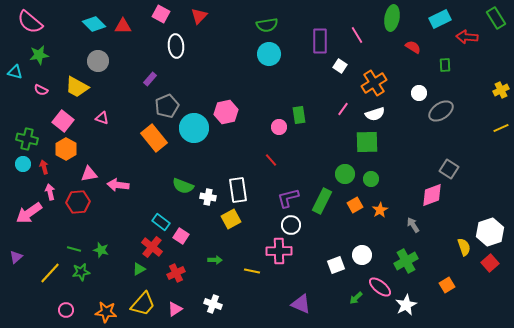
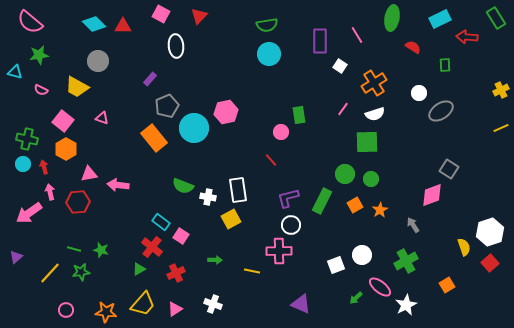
pink circle at (279, 127): moved 2 px right, 5 px down
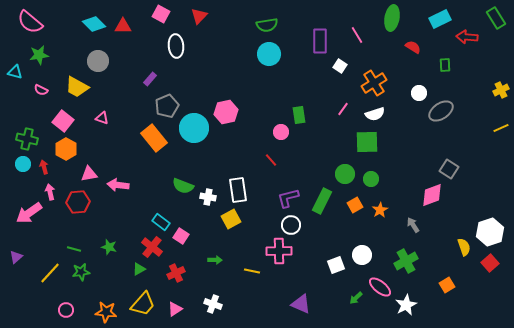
green star at (101, 250): moved 8 px right, 3 px up
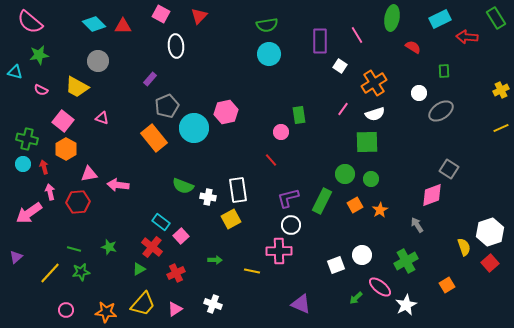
green rectangle at (445, 65): moved 1 px left, 6 px down
gray arrow at (413, 225): moved 4 px right
pink square at (181, 236): rotated 14 degrees clockwise
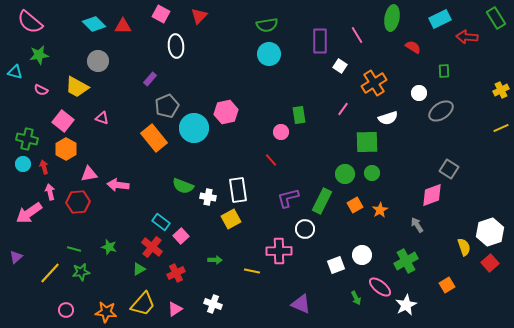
white semicircle at (375, 114): moved 13 px right, 4 px down
green circle at (371, 179): moved 1 px right, 6 px up
white circle at (291, 225): moved 14 px right, 4 px down
green arrow at (356, 298): rotated 72 degrees counterclockwise
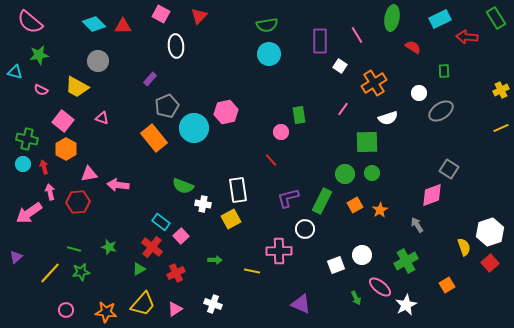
white cross at (208, 197): moved 5 px left, 7 px down
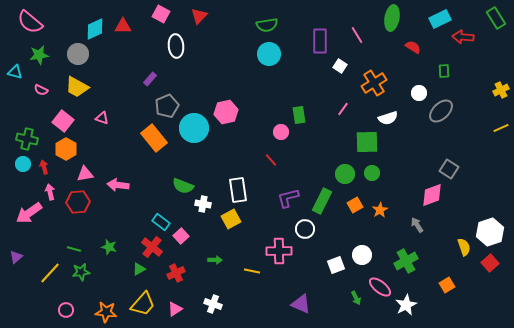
cyan diamond at (94, 24): moved 1 px right, 5 px down; rotated 70 degrees counterclockwise
red arrow at (467, 37): moved 4 px left
gray circle at (98, 61): moved 20 px left, 7 px up
gray ellipse at (441, 111): rotated 10 degrees counterclockwise
pink triangle at (89, 174): moved 4 px left
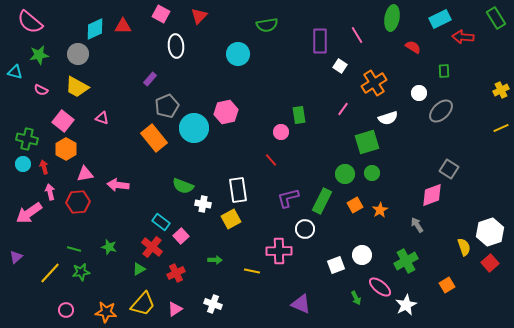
cyan circle at (269, 54): moved 31 px left
green square at (367, 142): rotated 15 degrees counterclockwise
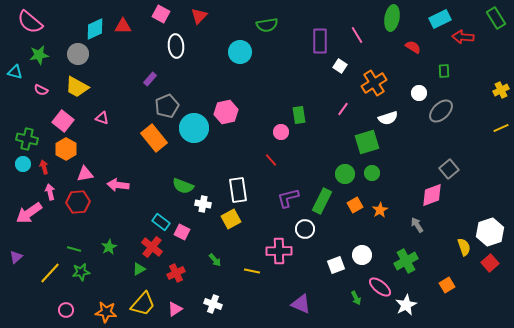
cyan circle at (238, 54): moved 2 px right, 2 px up
gray square at (449, 169): rotated 18 degrees clockwise
pink square at (181, 236): moved 1 px right, 4 px up; rotated 21 degrees counterclockwise
green star at (109, 247): rotated 28 degrees clockwise
green arrow at (215, 260): rotated 48 degrees clockwise
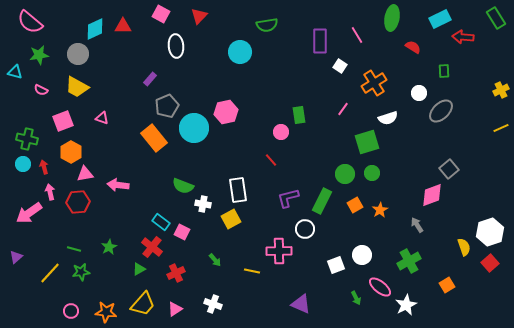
pink square at (63, 121): rotated 30 degrees clockwise
orange hexagon at (66, 149): moved 5 px right, 3 px down
green cross at (406, 261): moved 3 px right
pink circle at (66, 310): moved 5 px right, 1 px down
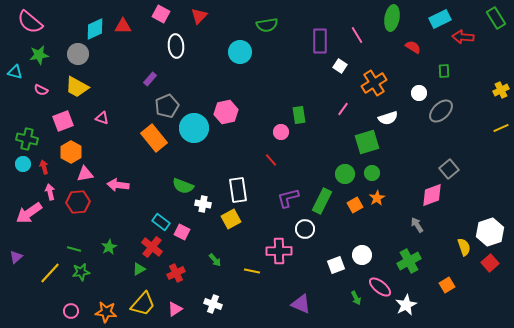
orange star at (380, 210): moved 3 px left, 12 px up
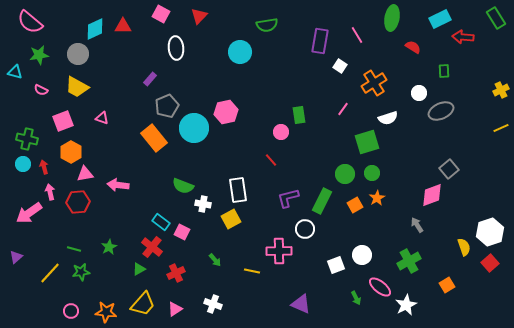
purple rectangle at (320, 41): rotated 10 degrees clockwise
white ellipse at (176, 46): moved 2 px down
gray ellipse at (441, 111): rotated 20 degrees clockwise
